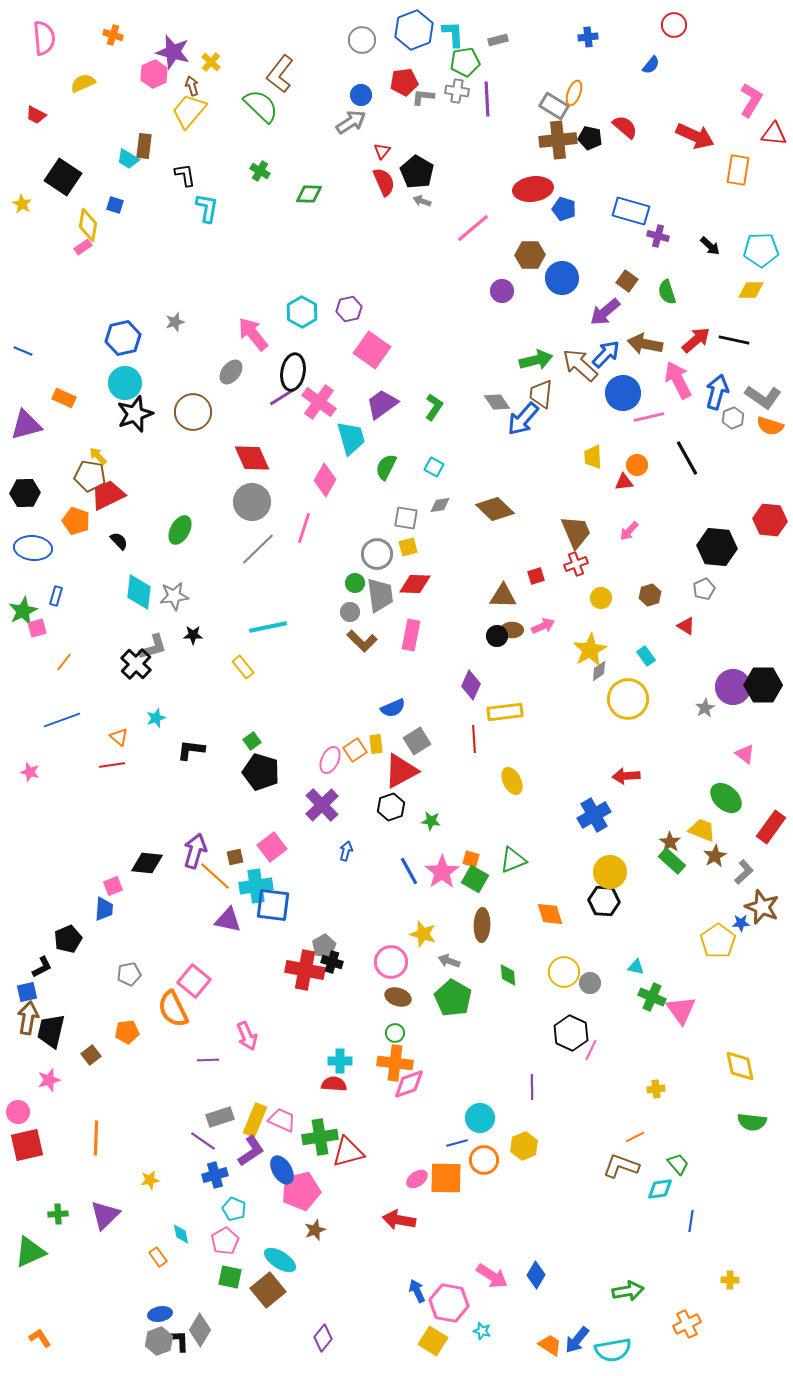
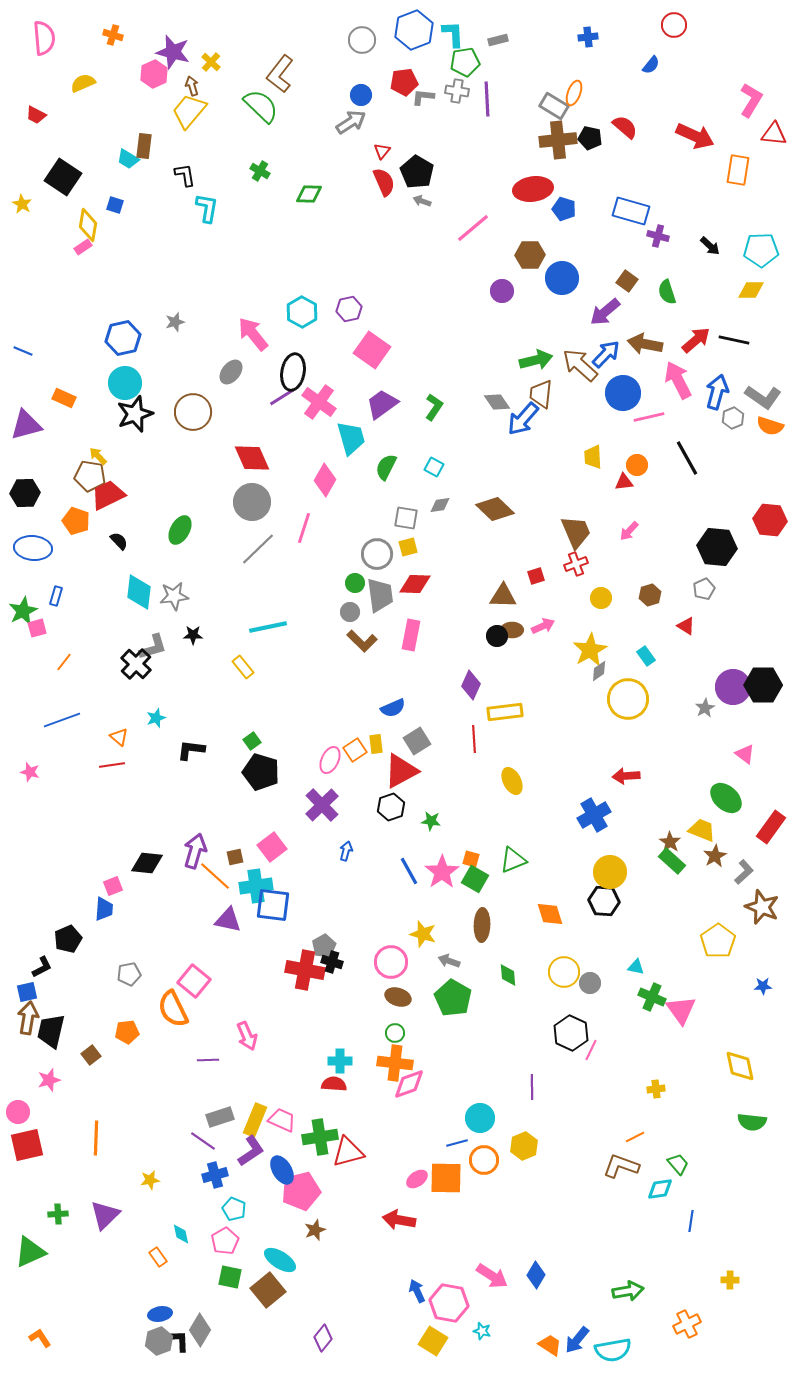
blue star at (741, 923): moved 22 px right, 63 px down
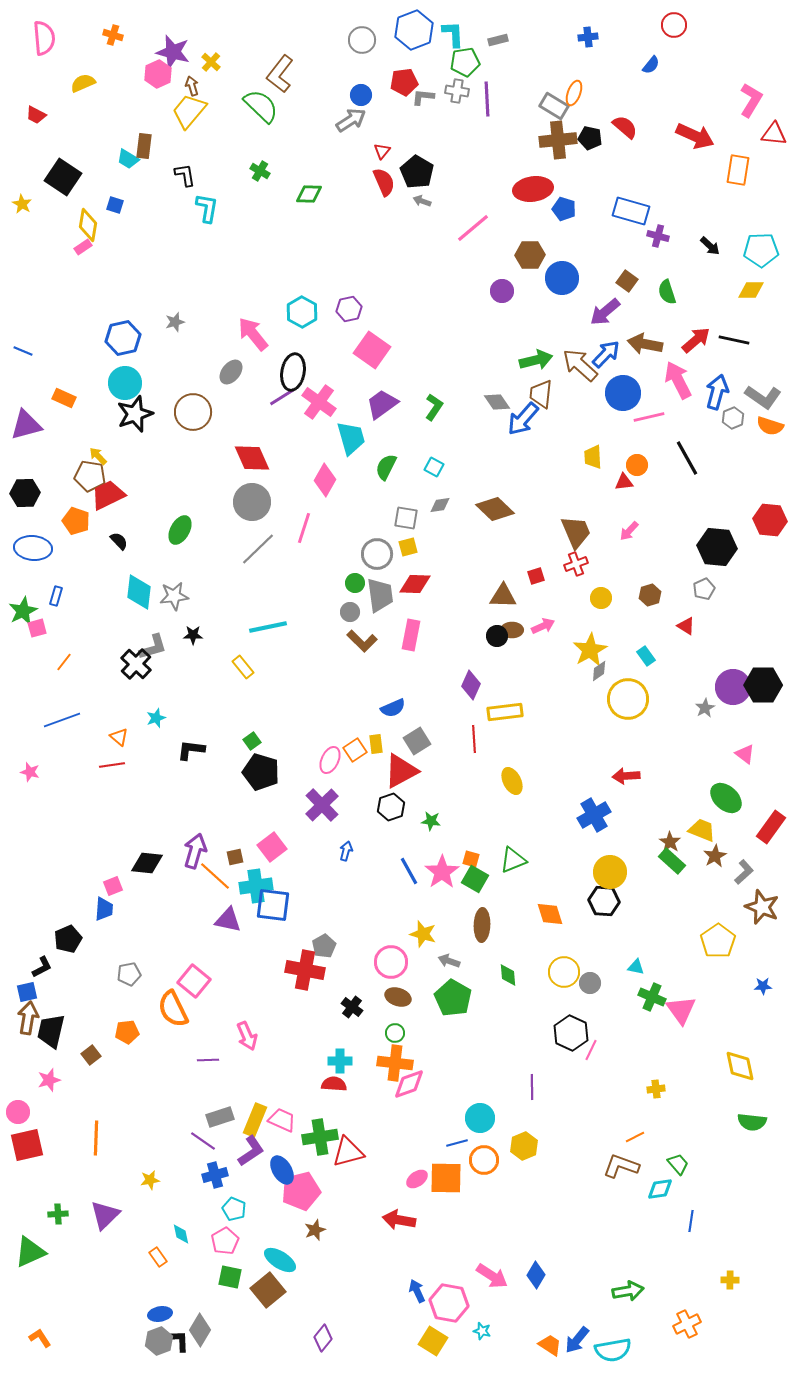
pink hexagon at (154, 74): moved 4 px right
gray arrow at (351, 122): moved 2 px up
black cross at (332, 962): moved 20 px right, 45 px down; rotated 20 degrees clockwise
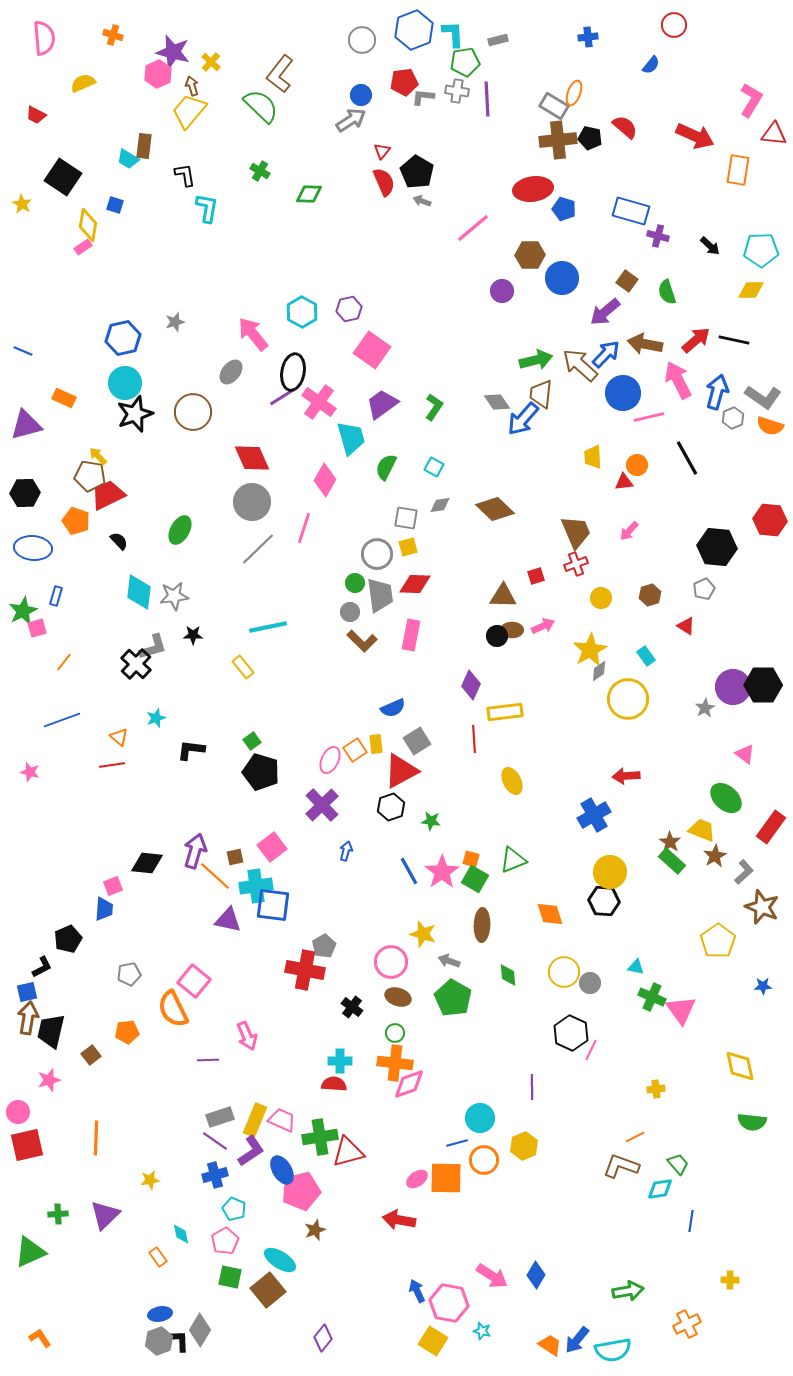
purple line at (203, 1141): moved 12 px right
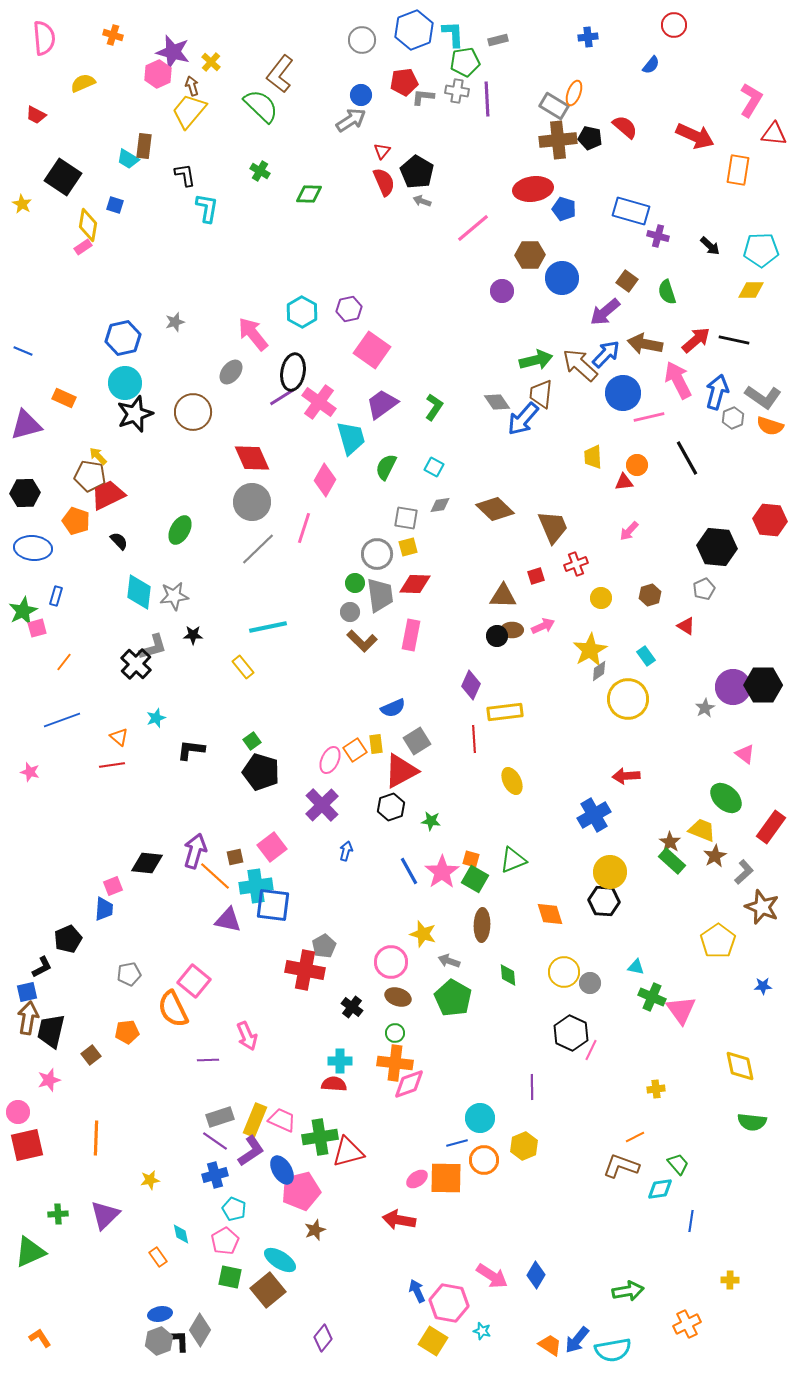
brown trapezoid at (576, 532): moved 23 px left, 5 px up
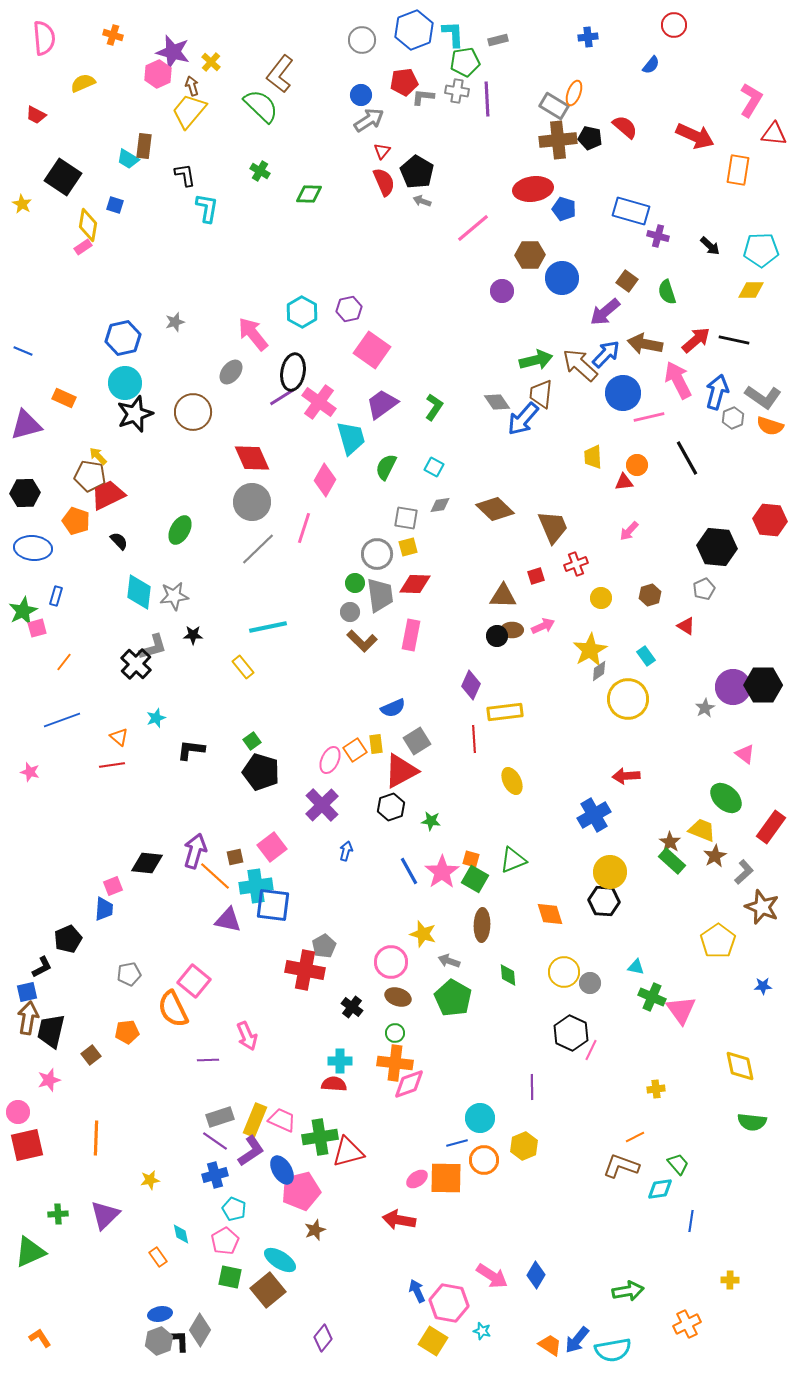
gray arrow at (351, 120): moved 18 px right
